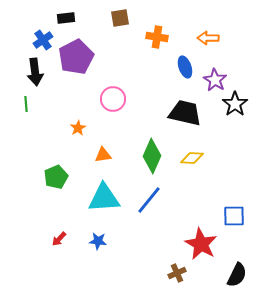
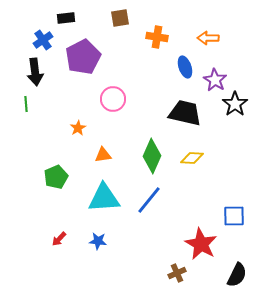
purple pentagon: moved 7 px right
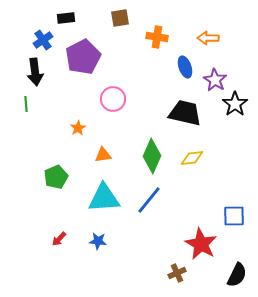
yellow diamond: rotated 10 degrees counterclockwise
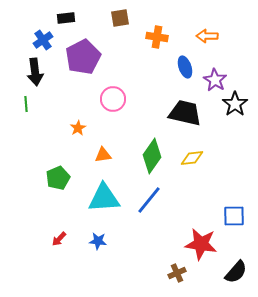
orange arrow: moved 1 px left, 2 px up
green diamond: rotated 12 degrees clockwise
green pentagon: moved 2 px right, 1 px down
red star: rotated 20 degrees counterclockwise
black semicircle: moved 1 px left, 3 px up; rotated 15 degrees clockwise
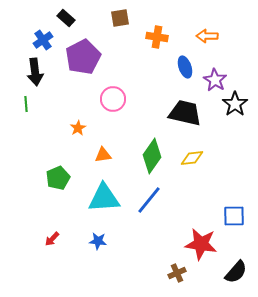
black rectangle: rotated 48 degrees clockwise
red arrow: moved 7 px left
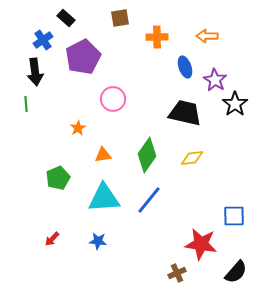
orange cross: rotated 10 degrees counterclockwise
green diamond: moved 5 px left, 1 px up
